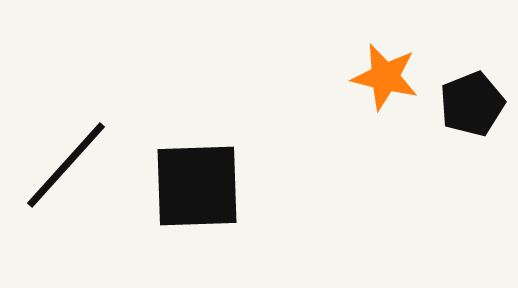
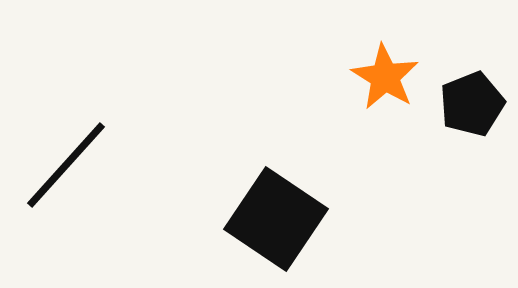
orange star: rotated 18 degrees clockwise
black square: moved 79 px right, 33 px down; rotated 36 degrees clockwise
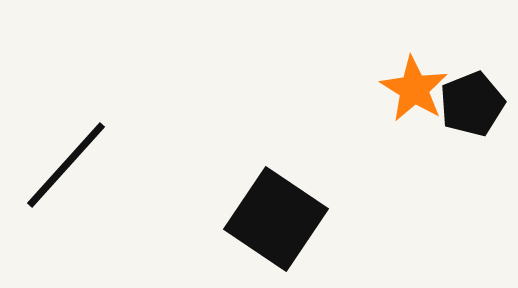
orange star: moved 29 px right, 12 px down
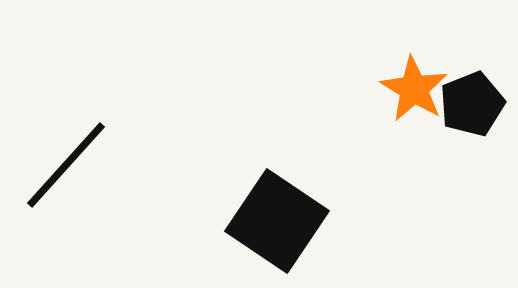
black square: moved 1 px right, 2 px down
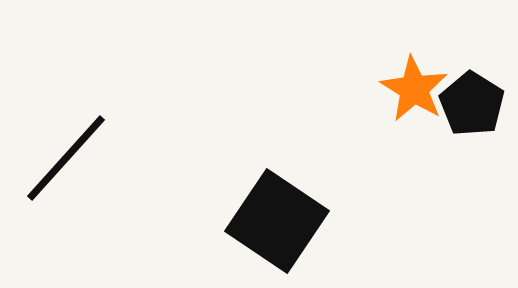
black pentagon: rotated 18 degrees counterclockwise
black line: moved 7 px up
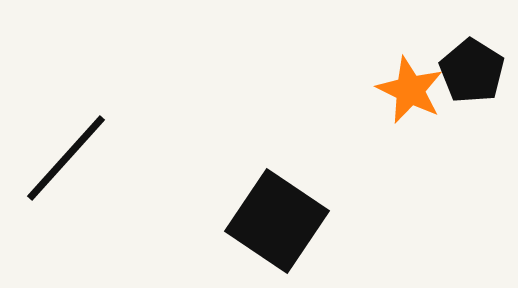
orange star: moved 4 px left, 1 px down; rotated 6 degrees counterclockwise
black pentagon: moved 33 px up
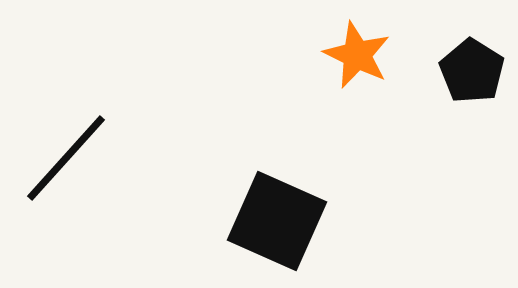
orange star: moved 53 px left, 35 px up
black square: rotated 10 degrees counterclockwise
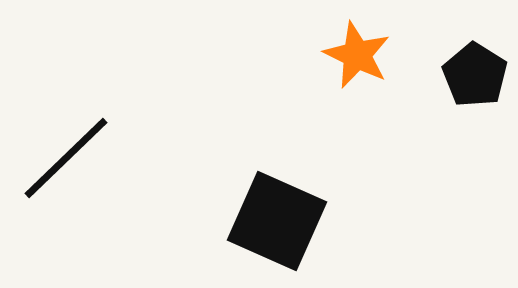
black pentagon: moved 3 px right, 4 px down
black line: rotated 4 degrees clockwise
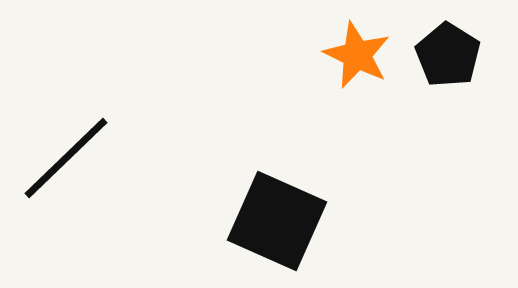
black pentagon: moved 27 px left, 20 px up
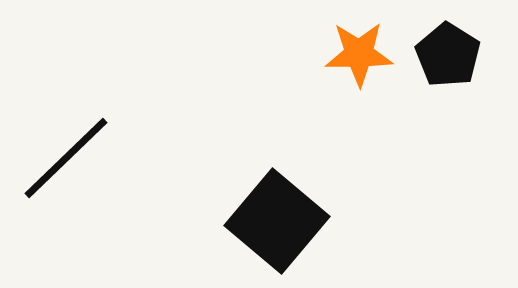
orange star: moved 2 px right, 1 px up; rotated 26 degrees counterclockwise
black square: rotated 16 degrees clockwise
